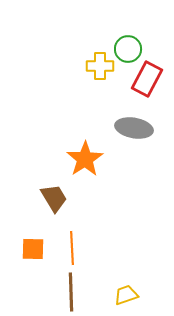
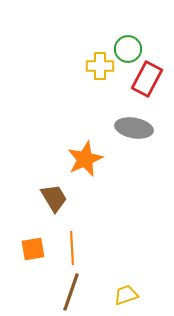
orange star: rotated 9 degrees clockwise
orange square: rotated 10 degrees counterclockwise
brown line: rotated 21 degrees clockwise
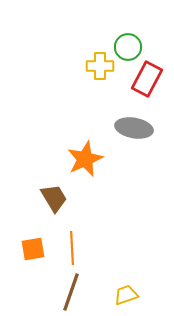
green circle: moved 2 px up
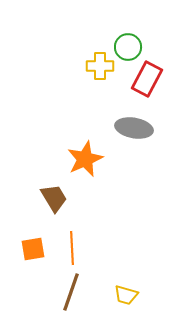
yellow trapezoid: rotated 145 degrees counterclockwise
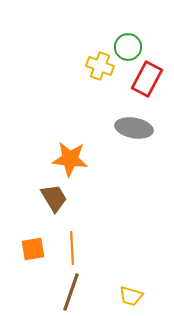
yellow cross: rotated 20 degrees clockwise
orange star: moved 15 px left; rotated 30 degrees clockwise
yellow trapezoid: moved 5 px right, 1 px down
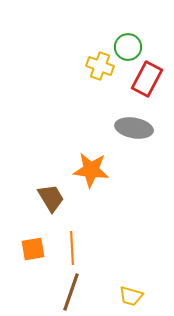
orange star: moved 21 px right, 11 px down
brown trapezoid: moved 3 px left
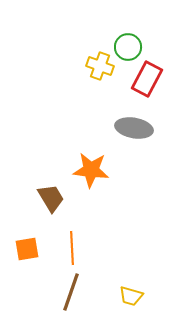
orange square: moved 6 px left
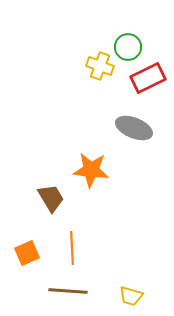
red rectangle: moved 1 px right, 1 px up; rotated 36 degrees clockwise
gray ellipse: rotated 12 degrees clockwise
orange square: moved 4 px down; rotated 15 degrees counterclockwise
brown line: moved 3 px left, 1 px up; rotated 75 degrees clockwise
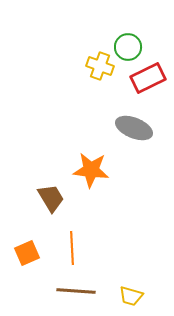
brown line: moved 8 px right
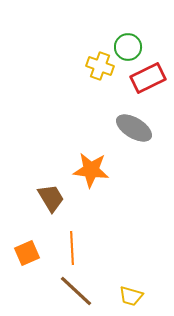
gray ellipse: rotated 9 degrees clockwise
brown line: rotated 39 degrees clockwise
